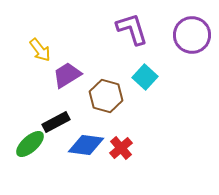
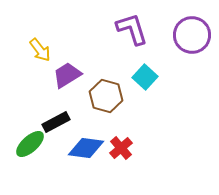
blue diamond: moved 3 px down
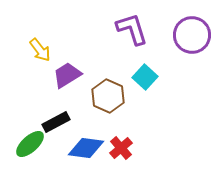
brown hexagon: moved 2 px right; rotated 8 degrees clockwise
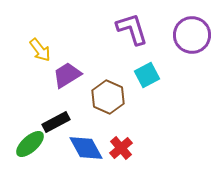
cyan square: moved 2 px right, 2 px up; rotated 20 degrees clockwise
brown hexagon: moved 1 px down
blue diamond: rotated 54 degrees clockwise
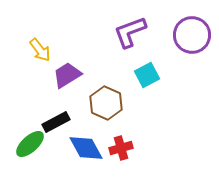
purple L-shape: moved 2 px left, 3 px down; rotated 93 degrees counterclockwise
brown hexagon: moved 2 px left, 6 px down
red cross: rotated 25 degrees clockwise
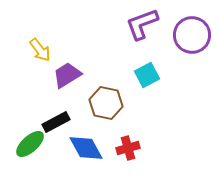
purple L-shape: moved 12 px right, 8 px up
brown hexagon: rotated 12 degrees counterclockwise
red cross: moved 7 px right
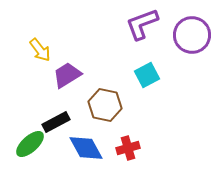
brown hexagon: moved 1 px left, 2 px down
